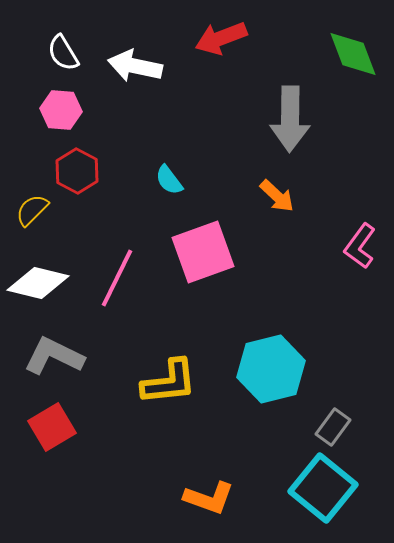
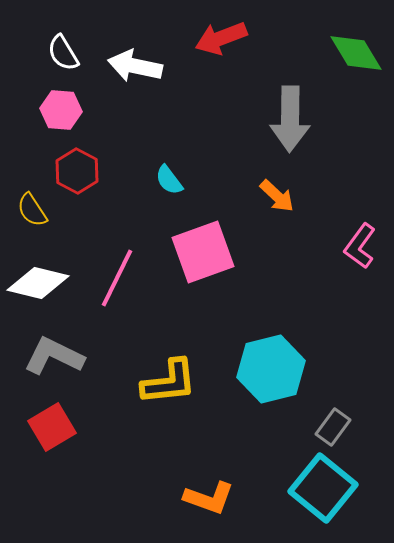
green diamond: moved 3 px right, 1 px up; rotated 10 degrees counterclockwise
yellow semicircle: rotated 78 degrees counterclockwise
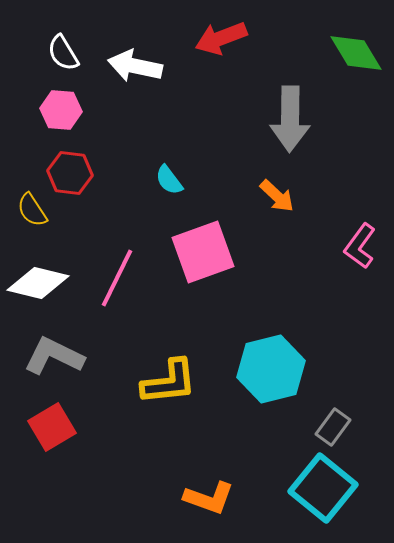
red hexagon: moved 7 px left, 2 px down; rotated 21 degrees counterclockwise
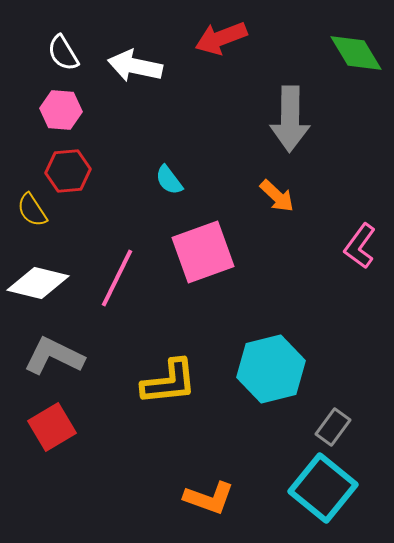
red hexagon: moved 2 px left, 2 px up; rotated 12 degrees counterclockwise
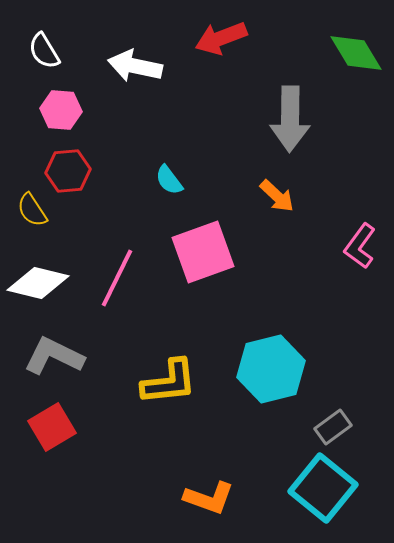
white semicircle: moved 19 px left, 2 px up
gray rectangle: rotated 18 degrees clockwise
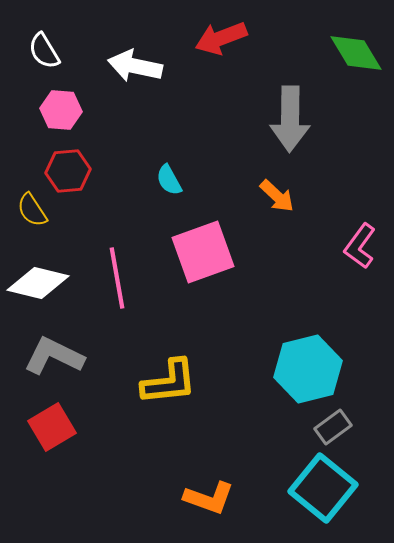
cyan semicircle: rotated 8 degrees clockwise
pink line: rotated 36 degrees counterclockwise
cyan hexagon: moved 37 px right
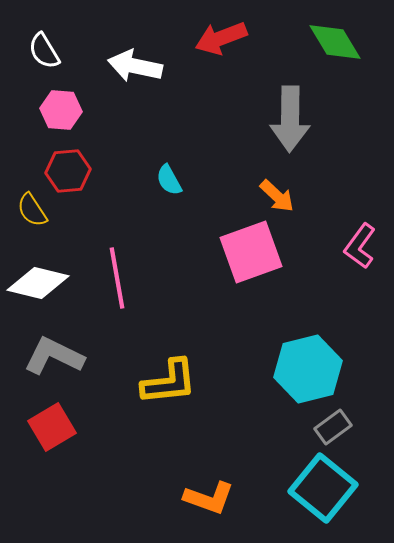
green diamond: moved 21 px left, 11 px up
pink square: moved 48 px right
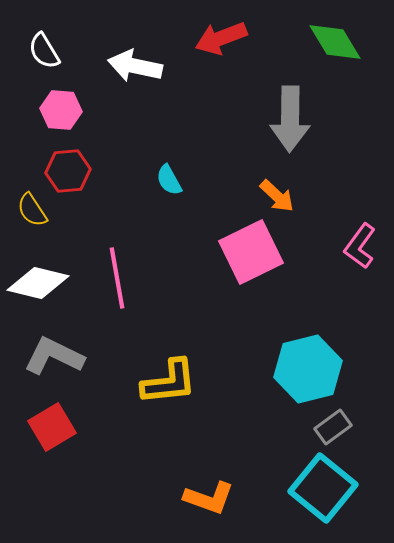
pink square: rotated 6 degrees counterclockwise
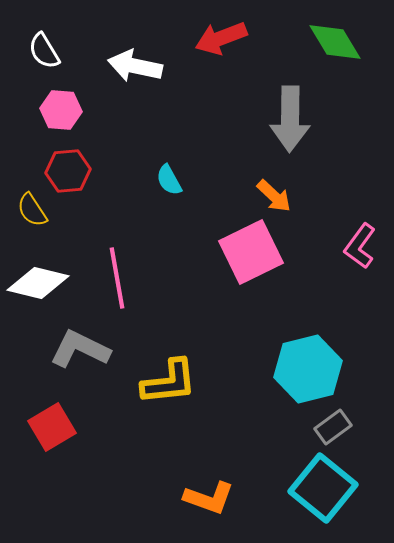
orange arrow: moved 3 px left
gray L-shape: moved 26 px right, 7 px up
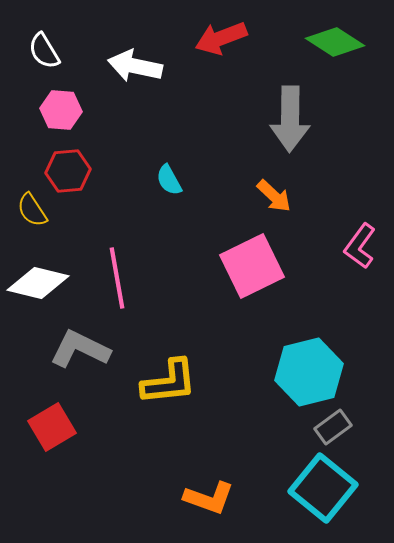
green diamond: rotated 26 degrees counterclockwise
pink square: moved 1 px right, 14 px down
cyan hexagon: moved 1 px right, 3 px down
